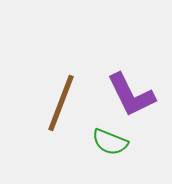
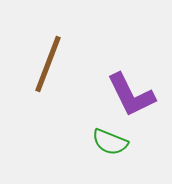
brown line: moved 13 px left, 39 px up
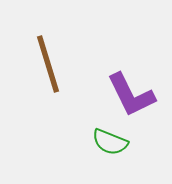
brown line: rotated 38 degrees counterclockwise
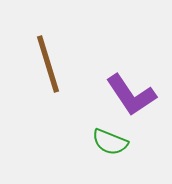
purple L-shape: rotated 8 degrees counterclockwise
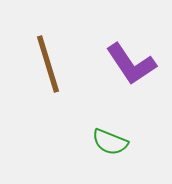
purple L-shape: moved 31 px up
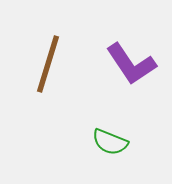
brown line: rotated 34 degrees clockwise
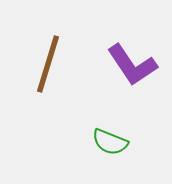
purple L-shape: moved 1 px right, 1 px down
